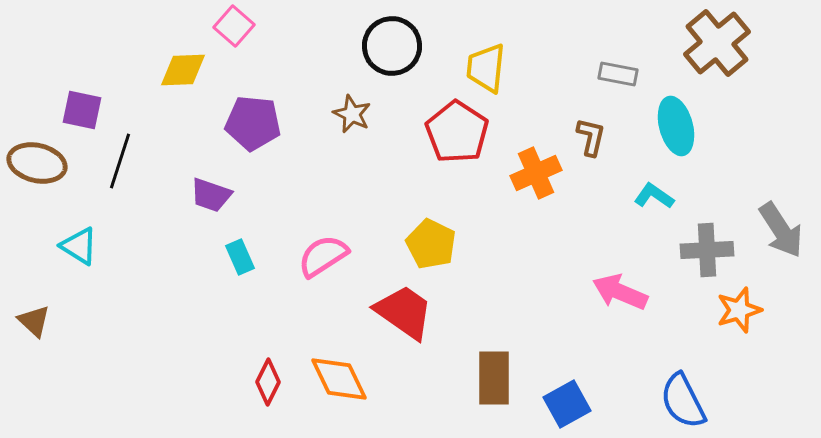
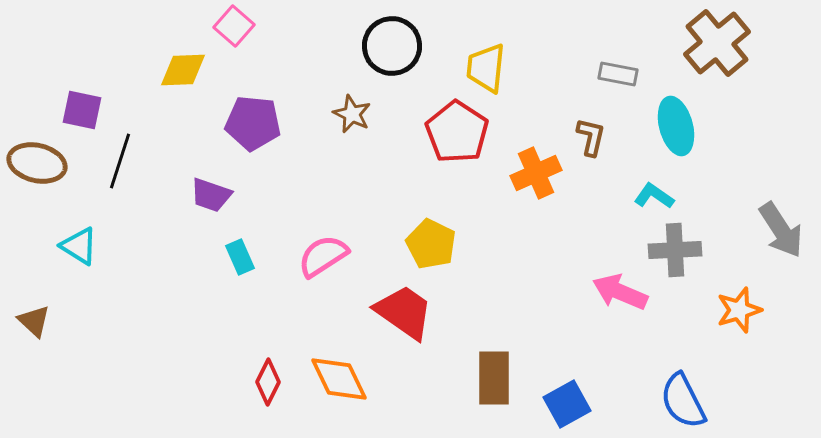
gray cross: moved 32 px left
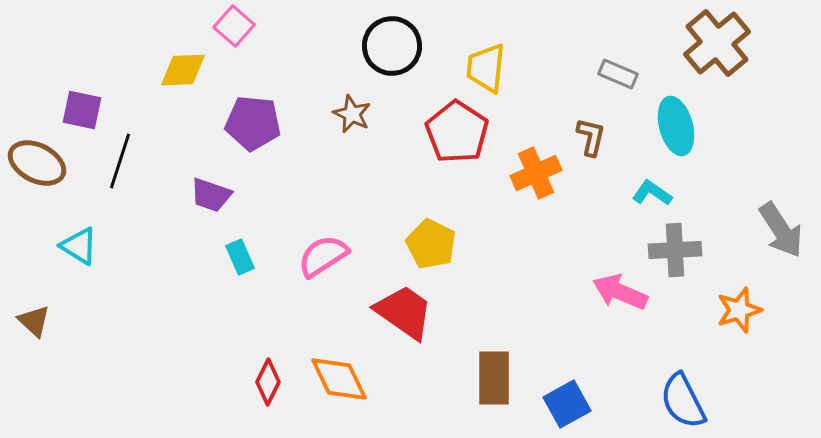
gray rectangle: rotated 12 degrees clockwise
brown ellipse: rotated 14 degrees clockwise
cyan L-shape: moved 2 px left, 3 px up
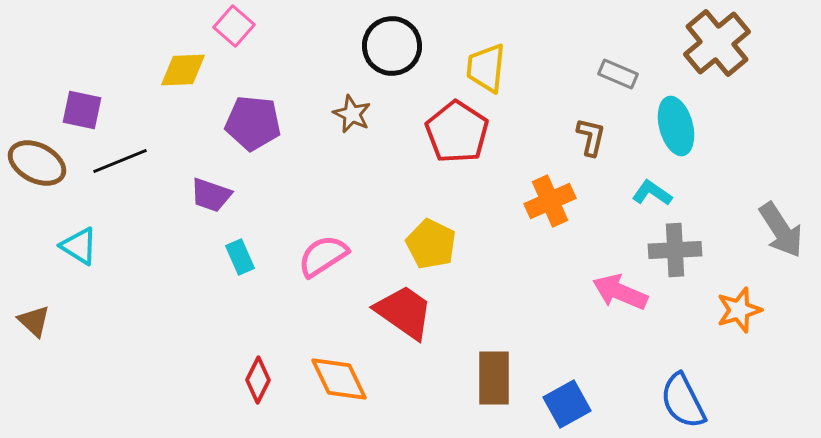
black line: rotated 50 degrees clockwise
orange cross: moved 14 px right, 28 px down
red diamond: moved 10 px left, 2 px up
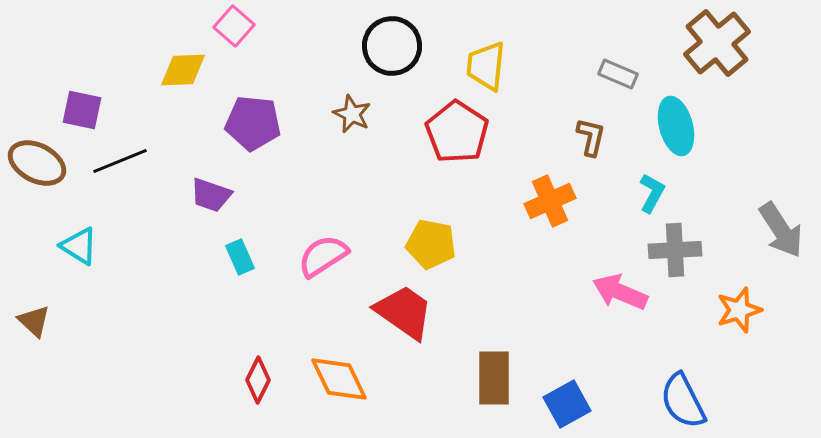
yellow trapezoid: moved 2 px up
cyan L-shape: rotated 84 degrees clockwise
yellow pentagon: rotated 15 degrees counterclockwise
